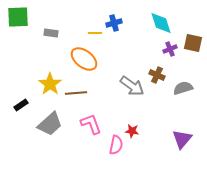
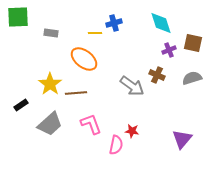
purple cross: moved 1 px left, 1 px down
gray semicircle: moved 9 px right, 10 px up
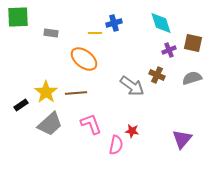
yellow star: moved 4 px left, 8 px down
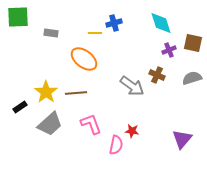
black rectangle: moved 1 px left, 2 px down
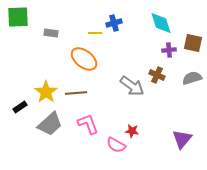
purple cross: rotated 16 degrees clockwise
pink L-shape: moved 3 px left
pink semicircle: rotated 108 degrees clockwise
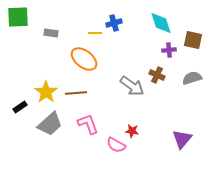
brown square: moved 3 px up
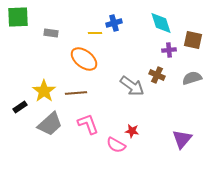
yellow star: moved 2 px left, 1 px up
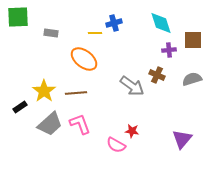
brown square: rotated 12 degrees counterclockwise
gray semicircle: moved 1 px down
pink L-shape: moved 8 px left
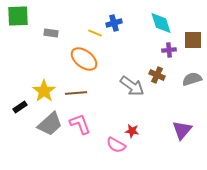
green square: moved 1 px up
yellow line: rotated 24 degrees clockwise
purple triangle: moved 9 px up
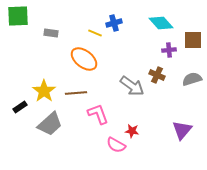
cyan diamond: rotated 25 degrees counterclockwise
pink L-shape: moved 18 px right, 10 px up
